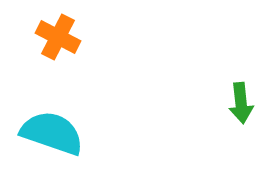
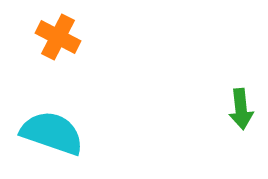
green arrow: moved 6 px down
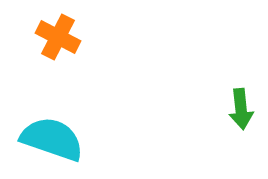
cyan semicircle: moved 6 px down
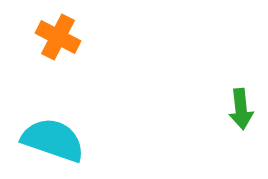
cyan semicircle: moved 1 px right, 1 px down
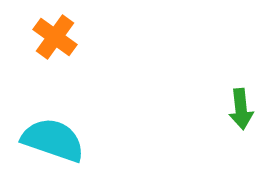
orange cross: moved 3 px left; rotated 9 degrees clockwise
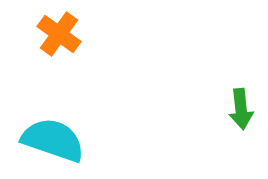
orange cross: moved 4 px right, 3 px up
